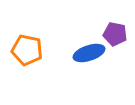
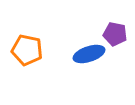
blue ellipse: moved 1 px down
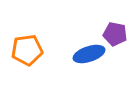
orange pentagon: rotated 20 degrees counterclockwise
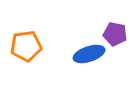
orange pentagon: moved 1 px left, 4 px up
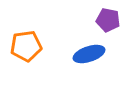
purple pentagon: moved 7 px left, 14 px up
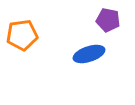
orange pentagon: moved 4 px left, 11 px up
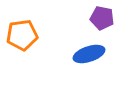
purple pentagon: moved 6 px left, 2 px up
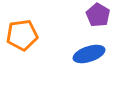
purple pentagon: moved 4 px left, 3 px up; rotated 20 degrees clockwise
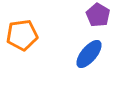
blue ellipse: rotated 32 degrees counterclockwise
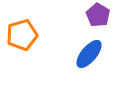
orange pentagon: rotated 8 degrees counterclockwise
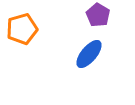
orange pentagon: moved 6 px up
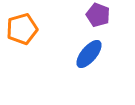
purple pentagon: rotated 10 degrees counterclockwise
